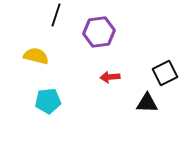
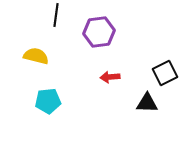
black line: rotated 10 degrees counterclockwise
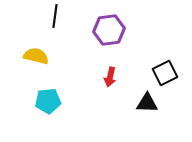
black line: moved 1 px left, 1 px down
purple hexagon: moved 10 px right, 2 px up
red arrow: rotated 72 degrees counterclockwise
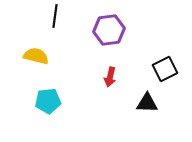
black square: moved 4 px up
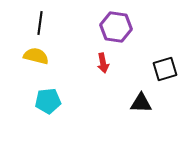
black line: moved 15 px left, 7 px down
purple hexagon: moved 7 px right, 3 px up; rotated 16 degrees clockwise
black square: rotated 10 degrees clockwise
red arrow: moved 7 px left, 14 px up; rotated 24 degrees counterclockwise
black triangle: moved 6 px left
